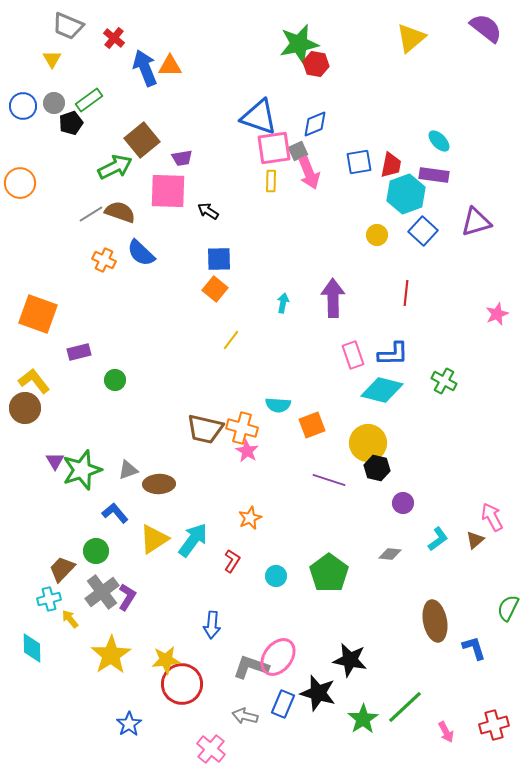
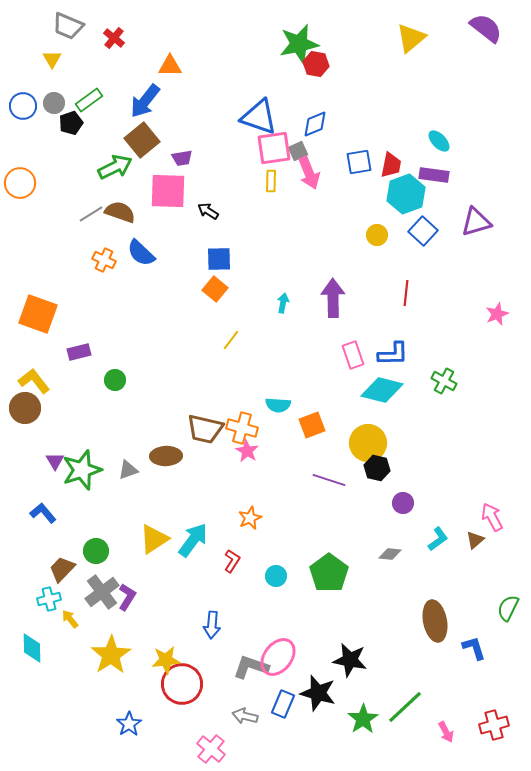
blue arrow at (145, 68): moved 33 px down; rotated 120 degrees counterclockwise
brown ellipse at (159, 484): moved 7 px right, 28 px up
blue L-shape at (115, 513): moved 72 px left
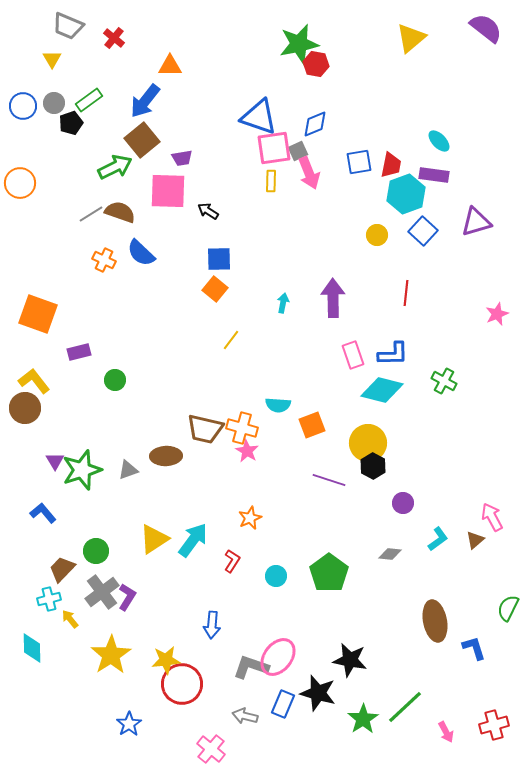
black hexagon at (377, 468): moved 4 px left, 2 px up; rotated 15 degrees clockwise
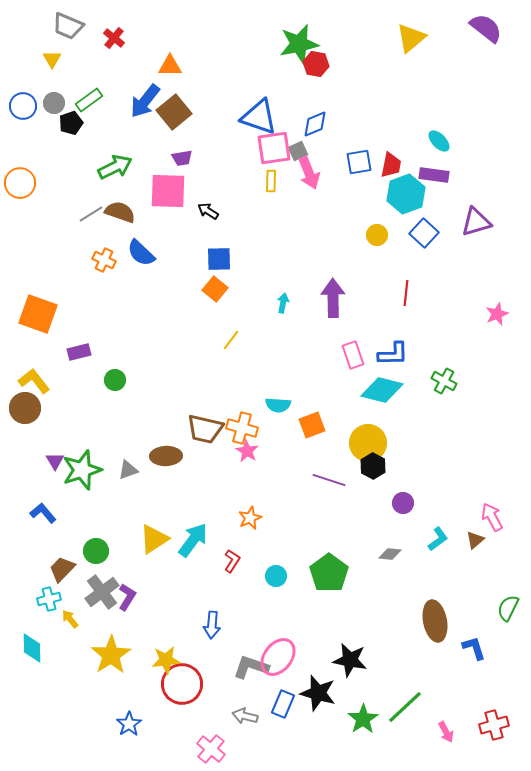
brown square at (142, 140): moved 32 px right, 28 px up
blue square at (423, 231): moved 1 px right, 2 px down
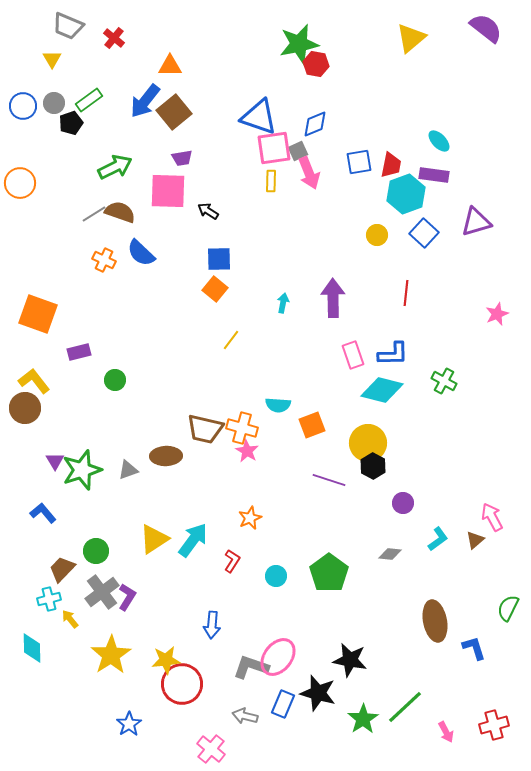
gray line at (91, 214): moved 3 px right
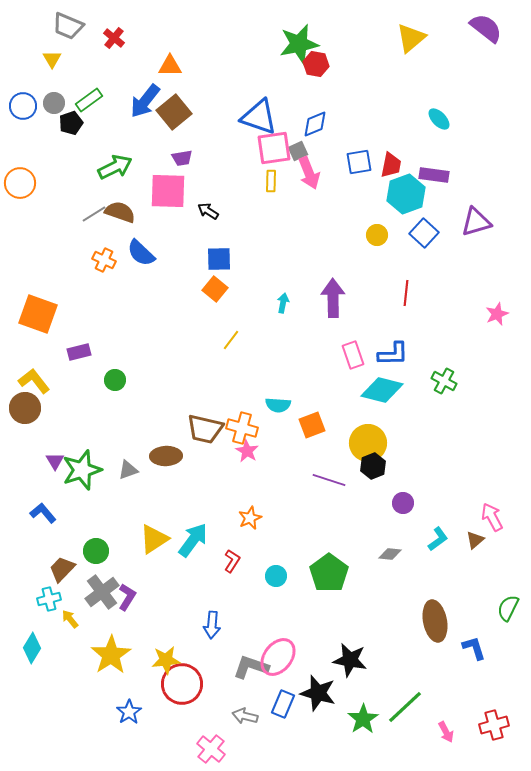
cyan ellipse at (439, 141): moved 22 px up
black hexagon at (373, 466): rotated 10 degrees clockwise
cyan diamond at (32, 648): rotated 32 degrees clockwise
blue star at (129, 724): moved 12 px up
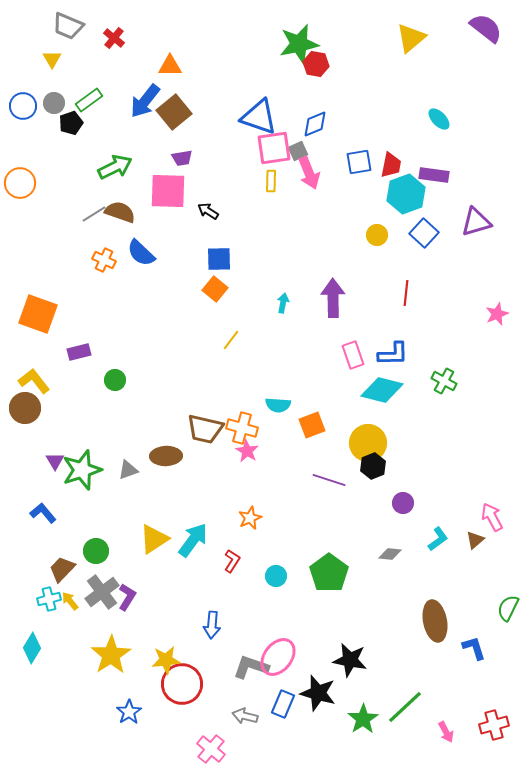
yellow arrow at (70, 619): moved 18 px up
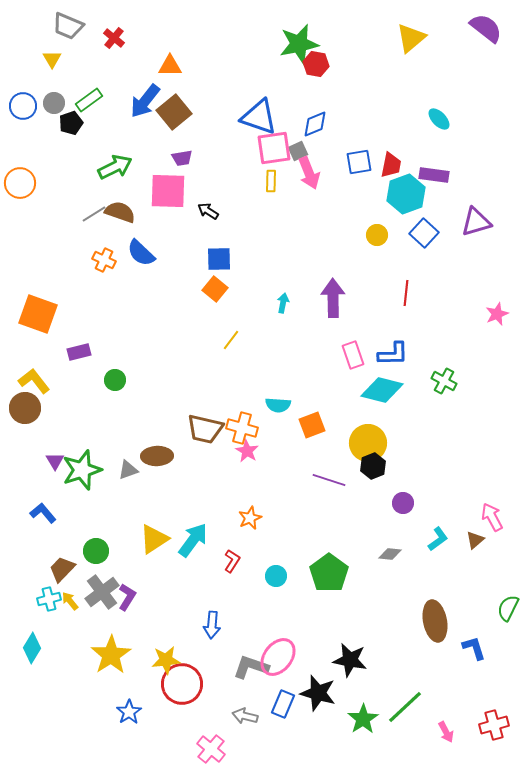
brown ellipse at (166, 456): moved 9 px left
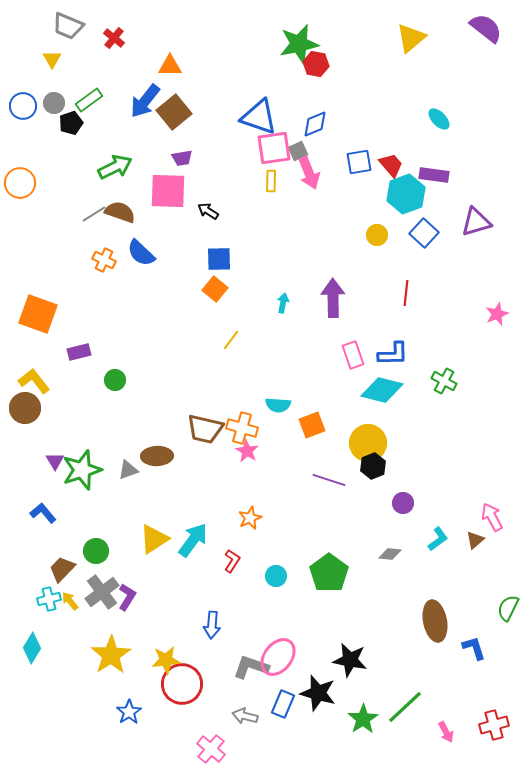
red trapezoid at (391, 165): rotated 52 degrees counterclockwise
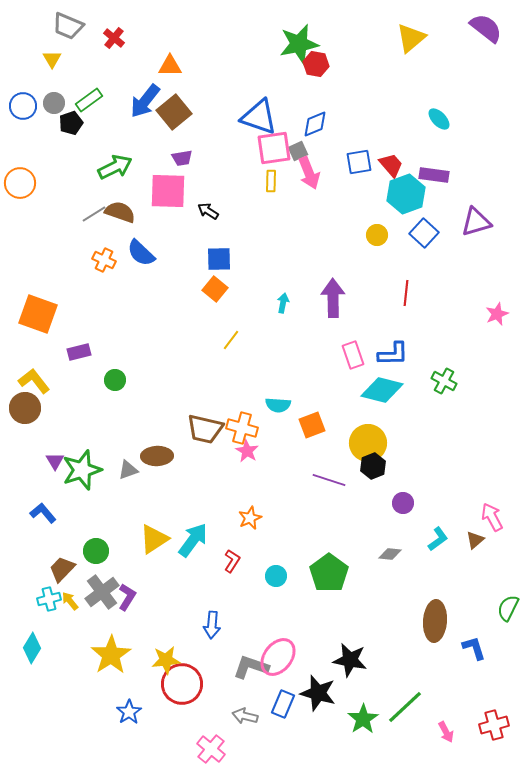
brown ellipse at (435, 621): rotated 15 degrees clockwise
